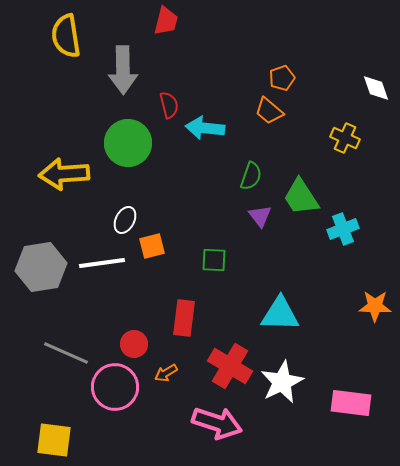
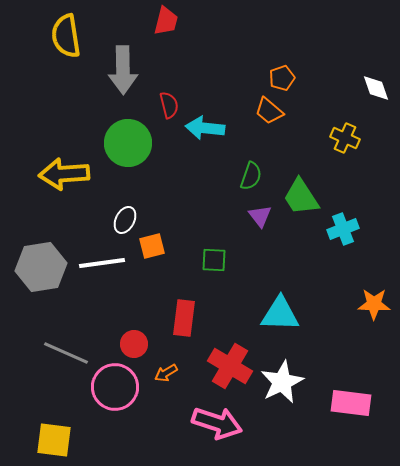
orange star: moved 1 px left, 2 px up
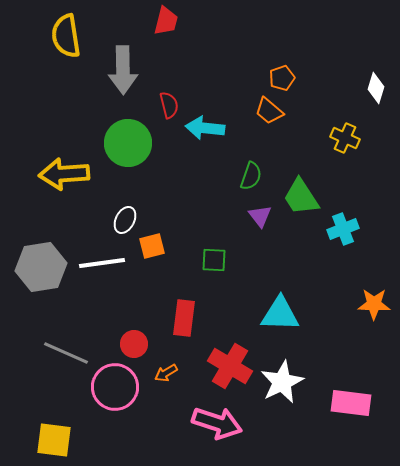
white diamond: rotated 36 degrees clockwise
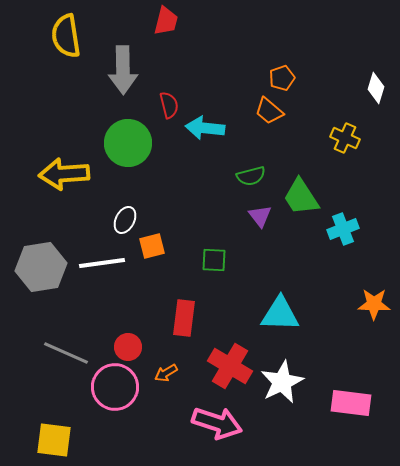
green semicircle: rotated 56 degrees clockwise
red circle: moved 6 px left, 3 px down
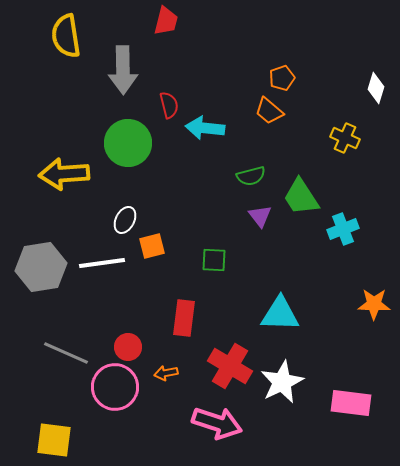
orange arrow: rotated 20 degrees clockwise
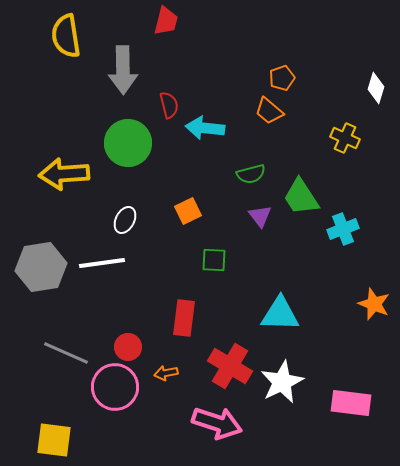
green semicircle: moved 2 px up
orange square: moved 36 px right, 35 px up; rotated 12 degrees counterclockwise
orange star: rotated 20 degrees clockwise
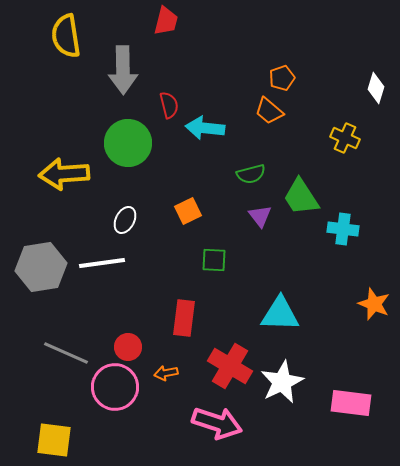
cyan cross: rotated 28 degrees clockwise
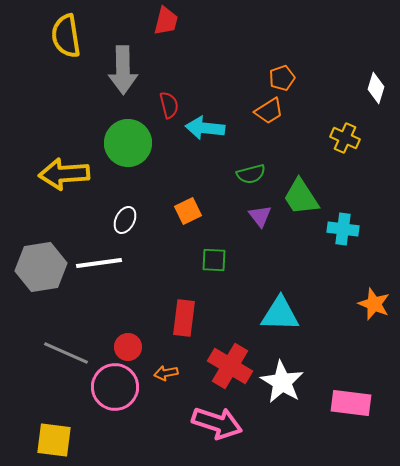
orange trapezoid: rotated 72 degrees counterclockwise
white line: moved 3 px left
white star: rotated 15 degrees counterclockwise
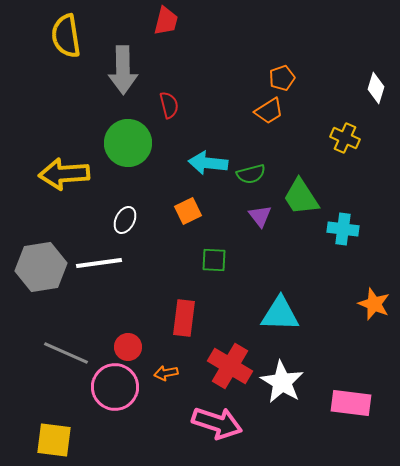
cyan arrow: moved 3 px right, 35 px down
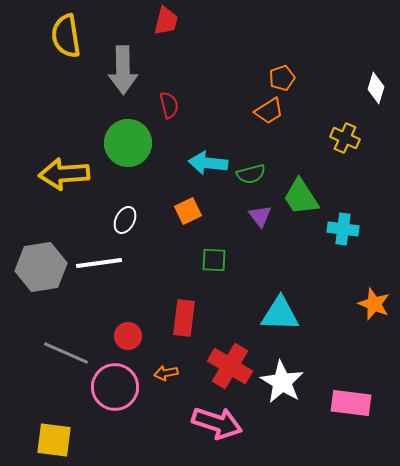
red circle: moved 11 px up
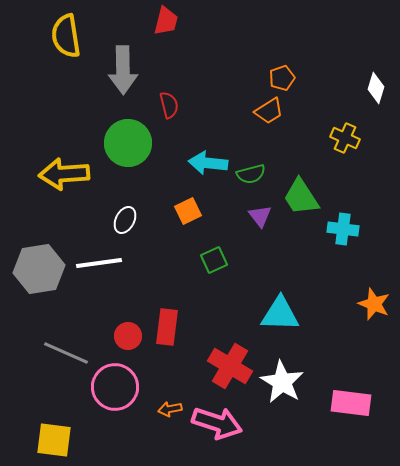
green square: rotated 28 degrees counterclockwise
gray hexagon: moved 2 px left, 2 px down
red rectangle: moved 17 px left, 9 px down
orange arrow: moved 4 px right, 36 px down
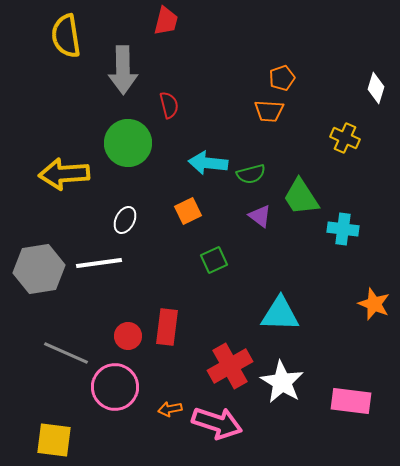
orange trapezoid: rotated 36 degrees clockwise
purple triangle: rotated 15 degrees counterclockwise
red cross: rotated 30 degrees clockwise
pink rectangle: moved 2 px up
